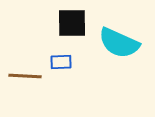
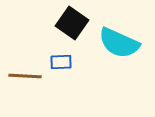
black square: rotated 36 degrees clockwise
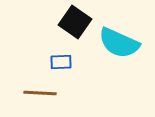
black square: moved 3 px right, 1 px up
brown line: moved 15 px right, 17 px down
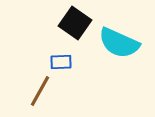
black square: moved 1 px down
brown line: moved 2 px up; rotated 64 degrees counterclockwise
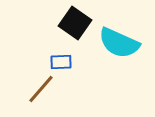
brown line: moved 1 px right, 2 px up; rotated 12 degrees clockwise
